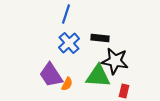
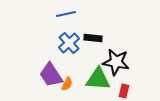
blue line: rotated 60 degrees clockwise
black rectangle: moved 7 px left
black star: moved 1 px right, 1 px down
green triangle: moved 3 px down
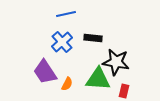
blue cross: moved 7 px left, 1 px up
purple trapezoid: moved 6 px left, 3 px up
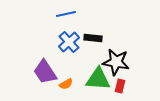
blue cross: moved 7 px right
orange semicircle: moved 1 px left; rotated 32 degrees clockwise
red rectangle: moved 4 px left, 5 px up
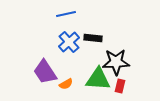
black star: rotated 12 degrees counterclockwise
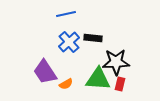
red rectangle: moved 2 px up
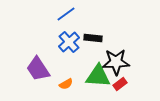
blue line: rotated 24 degrees counterclockwise
purple trapezoid: moved 7 px left, 3 px up
green triangle: moved 3 px up
red rectangle: rotated 40 degrees clockwise
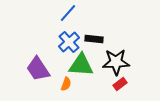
blue line: moved 2 px right, 1 px up; rotated 12 degrees counterclockwise
black rectangle: moved 1 px right, 1 px down
green triangle: moved 17 px left, 11 px up
orange semicircle: rotated 40 degrees counterclockwise
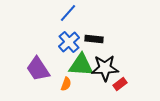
black star: moved 11 px left, 6 px down
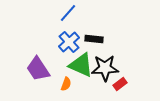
green triangle: rotated 20 degrees clockwise
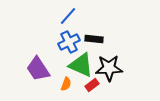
blue line: moved 3 px down
blue cross: rotated 15 degrees clockwise
black star: moved 4 px right
red rectangle: moved 28 px left, 1 px down
